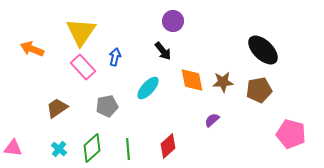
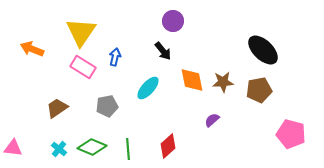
pink rectangle: rotated 15 degrees counterclockwise
green diamond: moved 1 px up; rotated 64 degrees clockwise
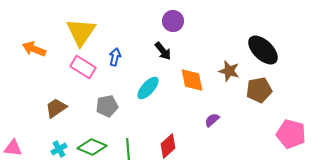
orange arrow: moved 2 px right
brown star: moved 6 px right, 11 px up; rotated 20 degrees clockwise
brown trapezoid: moved 1 px left
cyan cross: rotated 21 degrees clockwise
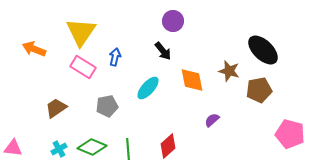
pink pentagon: moved 1 px left
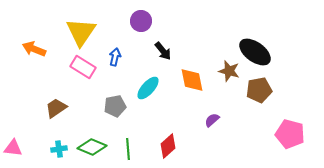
purple circle: moved 32 px left
black ellipse: moved 8 px left, 2 px down; rotated 8 degrees counterclockwise
gray pentagon: moved 8 px right
cyan cross: rotated 21 degrees clockwise
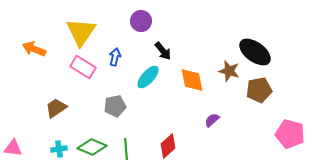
cyan ellipse: moved 11 px up
green line: moved 2 px left
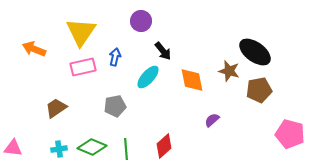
pink rectangle: rotated 45 degrees counterclockwise
red diamond: moved 4 px left
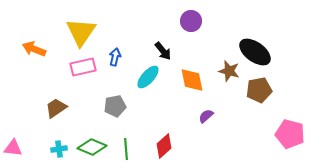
purple circle: moved 50 px right
purple semicircle: moved 6 px left, 4 px up
